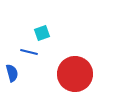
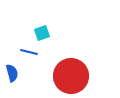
red circle: moved 4 px left, 2 px down
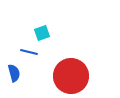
blue semicircle: moved 2 px right
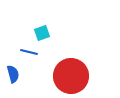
blue semicircle: moved 1 px left, 1 px down
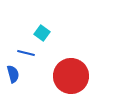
cyan square: rotated 35 degrees counterclockwise
blue line: moved 3 px left, 1 px down
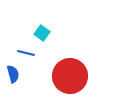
red circle: moved 1 px left
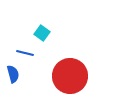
blue line: moved 1 px left
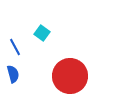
blue line: moved 10 px left, 6 px up; rotated 48 degrees clockwise
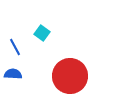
blue semicircle: rotated 72 degrees counterclockwise
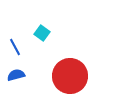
blue semicircle: moved 3 px right, 1 px down; rotated 18 degrees counterclockwise
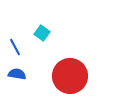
blue semicircle: moved 1 px right, 1 px up; rotated 24 degrees clockwise
